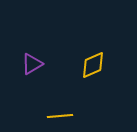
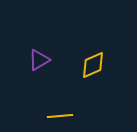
purple triangle: moved 7 px right, 4 px up
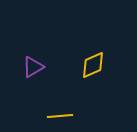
purple triangle: moved 6 px left, 7 px down
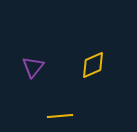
purple triangle: rotated 20 degrees counterclockwise
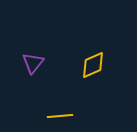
purple triangle: moved 4 px up
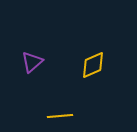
purple triangle: moved 1 px left, 1 px up; rotated 10 degrees clockwise
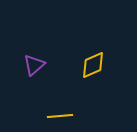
purple triangle: moved 2 px right, 3 px down
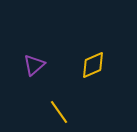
yellow line: moved 1 px left, 4 px up; rotated 60 degrees clockwise
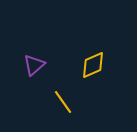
yellow line: moved 4 px right, 10 px up
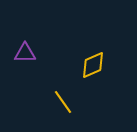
purple triangle: moved 9 px left, 12 px up; rotated 40 degrees clockwise
